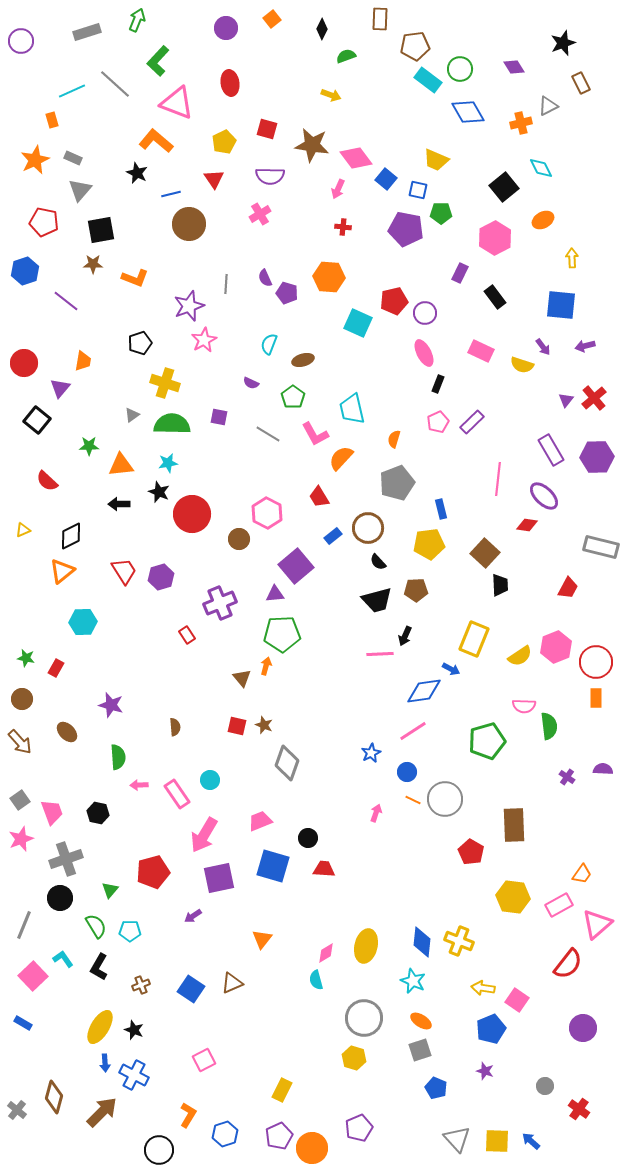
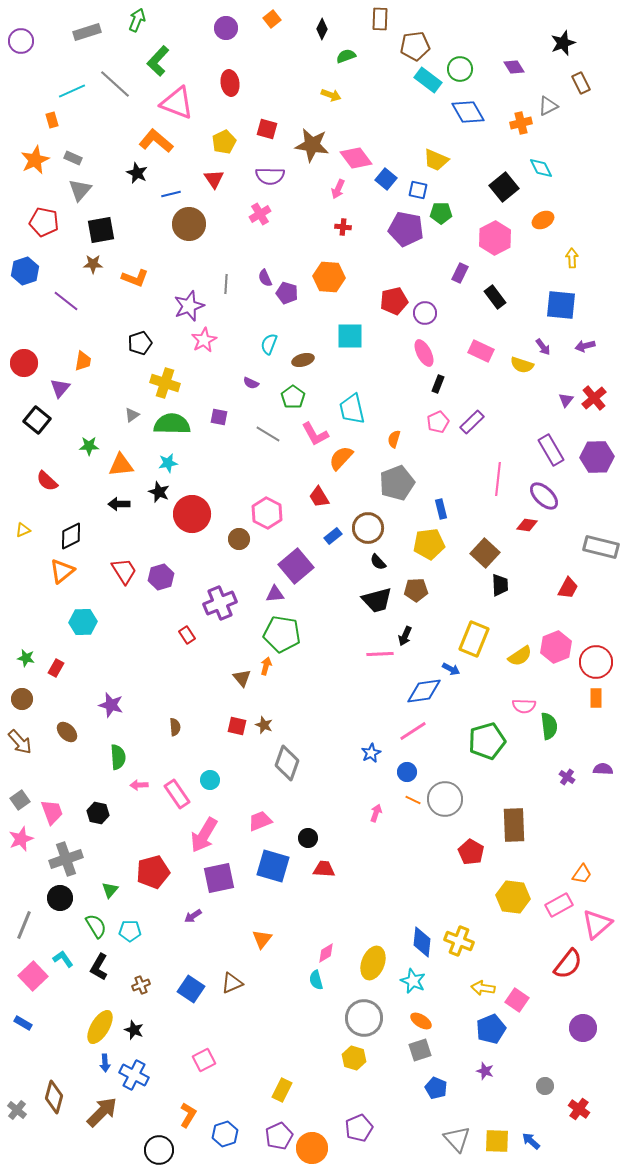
cyan square at (358, 323): moved 8 px left, 13 px down; rotated 24 degrees counterclockwise
green pentagon at (282, 634): rotated 12 degrees clockwise
yellow ellipse at (366, 946): moved 7 px right, 17 px down; rotated 8 degrees clockwise
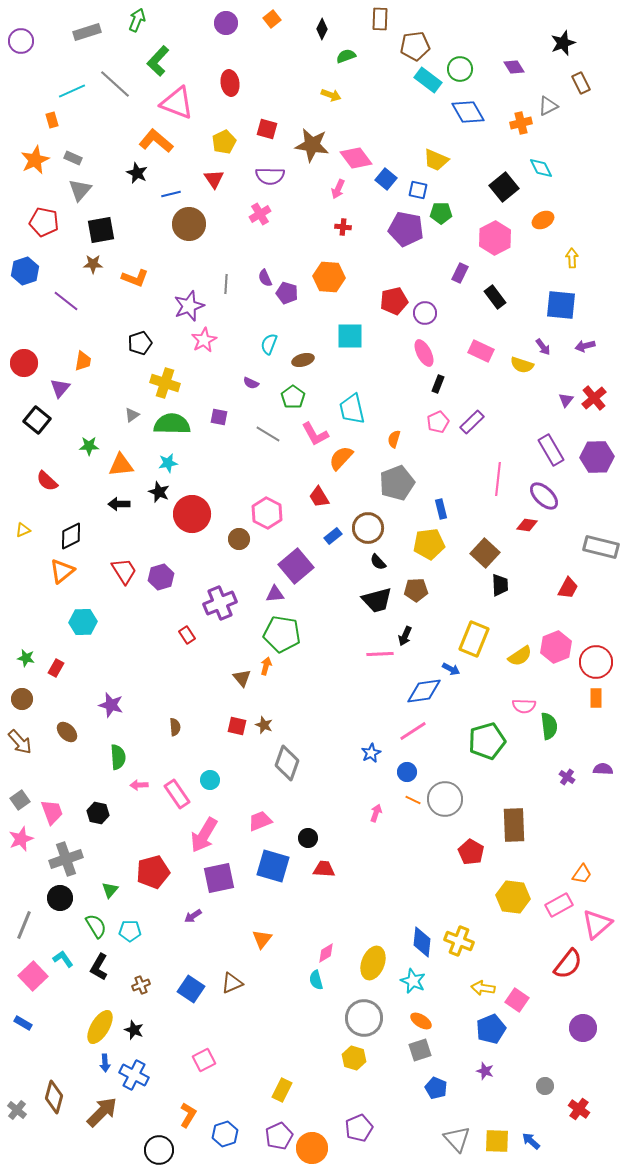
purple circle at (226, 28): moved 5 px up
